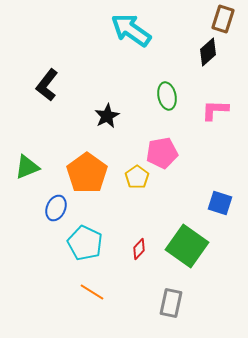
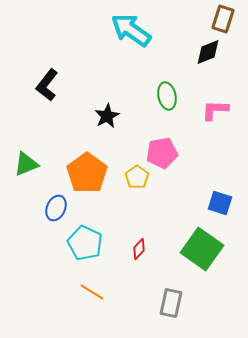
black diamond: rotated 20 degrees clockwise
green triangle: moved 1 px left, 3 px up
green square: moved 15 px right, 3 px down
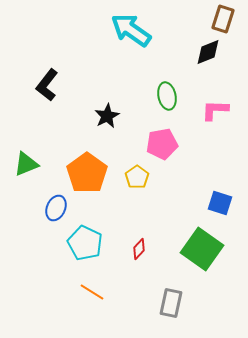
pink pentagon: moved 9 px up
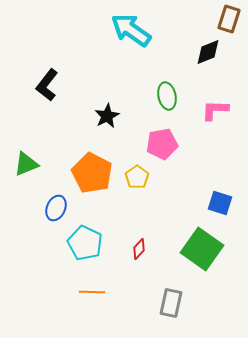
brown rectangle: moved 6 px right
orange pentagon: moved 5 px right; rotated 9 degrees counterclockwise
orange line: rotated 30 degrees counterclockwise
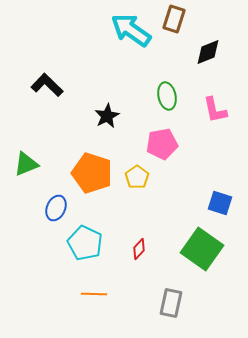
brown rectangle: moved 55 px left
black L-shape: rotated 96 degrees clockwise
pink L-shape: rotated 104 degrees counterclockwise
orange pentagon: rotated 9 degrees counterclockwise
orange line: moved 2 px right, 2 px down
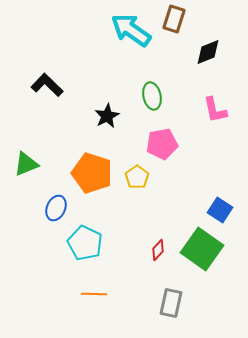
green ellipse: moved 15 px left
blue square: moved 7 px down; rotated 15 degrees clockwise
red diamond: moved 19 px right, 1 px down
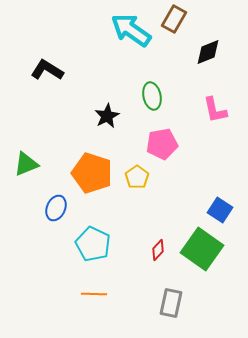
brown rectangle: rotated 12 degrees clockwise
black L-shape: moved 15 px up; rotated 12 degrees counterclockwise
cyan pentagon: moved 8 px right, 1 px down
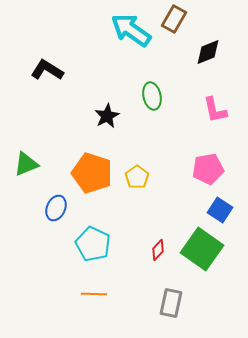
pink pentagon: moved 46 px right, 25 px down
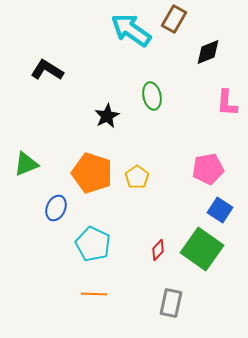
pink L-shape: moved 12 px right, 7 px up; rotated 16 degrees clockwise
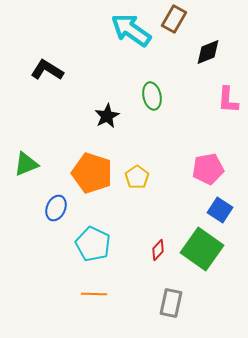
pink L-shape: moved 1 px right, 3 px up
